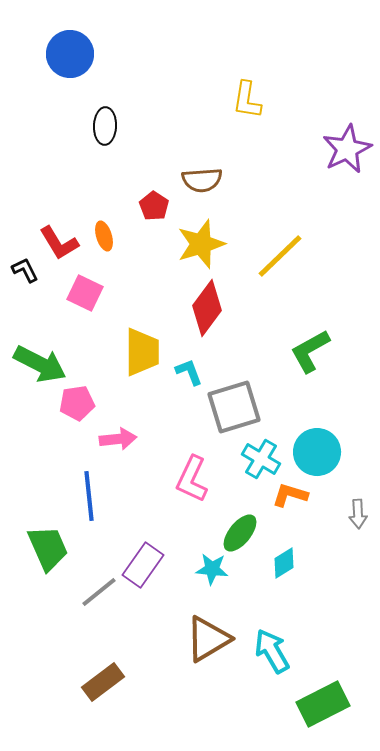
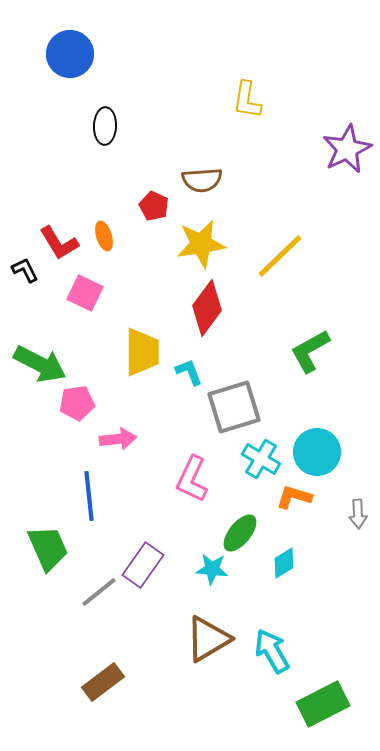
red pentagon: rotated 8 degrees counterclockwise
yellow star: rotated 9 degrees clockwise
orange L-shape: moved 4 px right, 2 px down
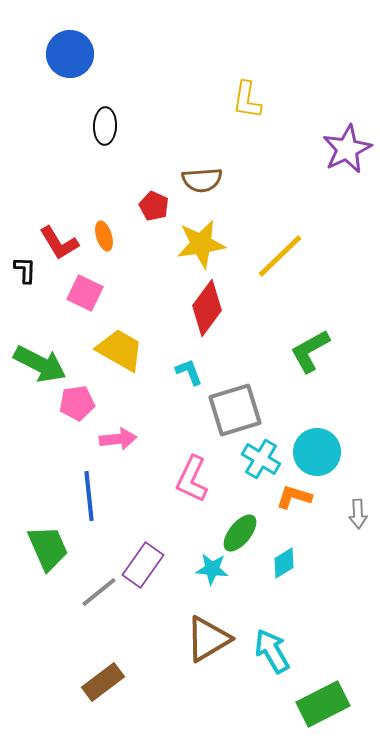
black L-shape: rotated 28 degrees clockwise
yellow trapezoid: moved 22 px left, 2 px up; rotated 60 degrees counterclockwise
gray square: moved 1 px right, 3 px down
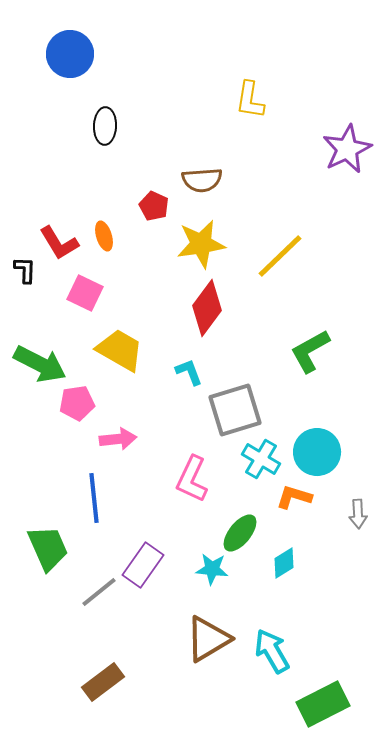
yellow L-shape: moved 3 px right
blue line: moved 5 px right, 2 px down
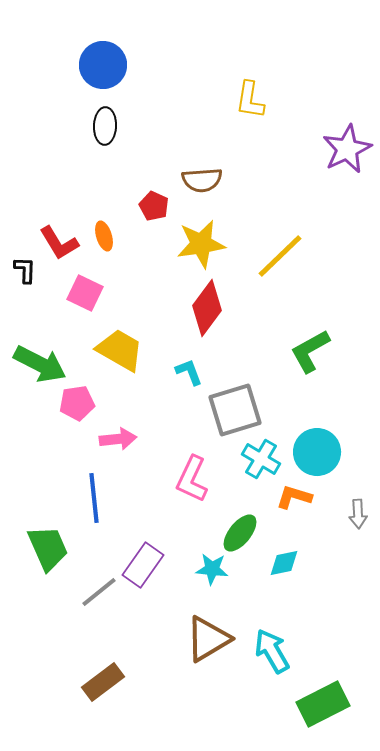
blue circle: moved 33 px right, 11 px down
cyan diamond: rotated 20 degrees clockwise
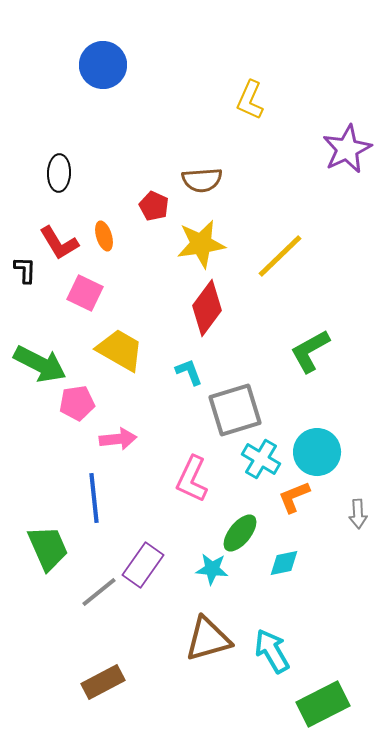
yellow L-shape: rotated 15 degrees clockwise
black ellipse: moved 46 px left, 47 px down
orange L-shape: rotated 39 degrees counterclockwise
brown triangle: rotated 15 degrees clockwise
brown rectangle: rotated 9 degrees clockwise
